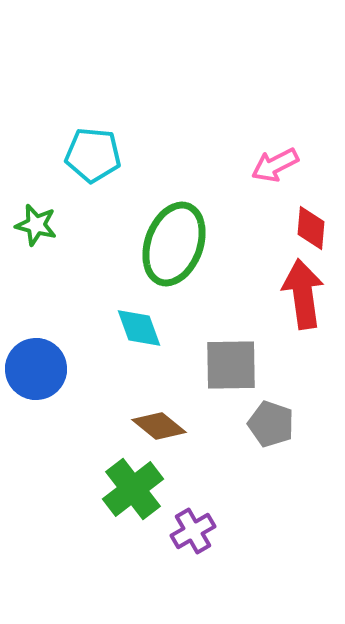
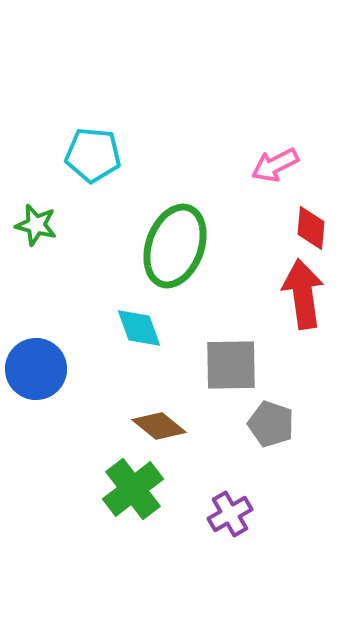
green ellipse: moved 1 px right, 2 px down
purple cross: moved 37 px right, 17 px up
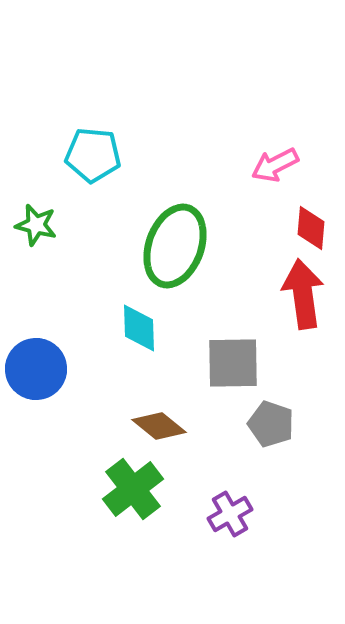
cyan diamond: rotated 18 degrees clockwise
gray square: moved 2 px right, 2 px up
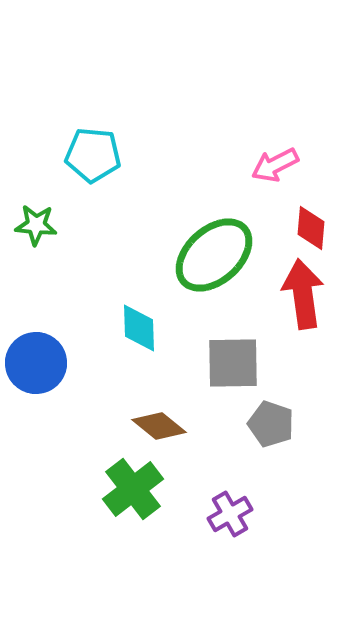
green star: rotated 9 degrees counterclockwise
green ellipse: moved 39 px right, 9 px down; rotated 28 degrees clockwise
blue circle: moved 6 px up
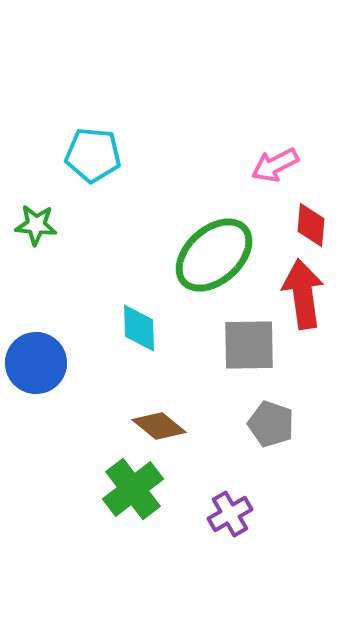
red diamond: moved 3 px up
gray square: moved 16 px right, 18 px up
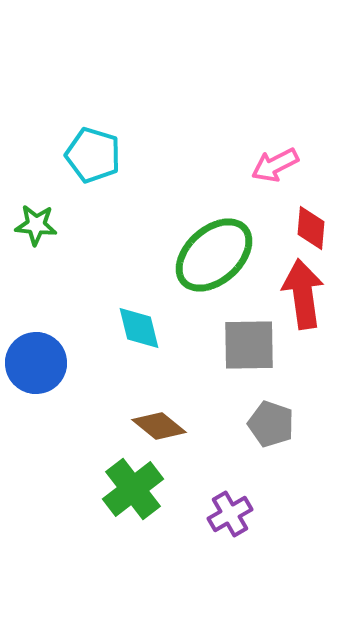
cyan pentagon: rotated 12 degrees clockwise
red diamond: moved 3 px down
cyan diamond: rotated 12 degrees counterclockwise
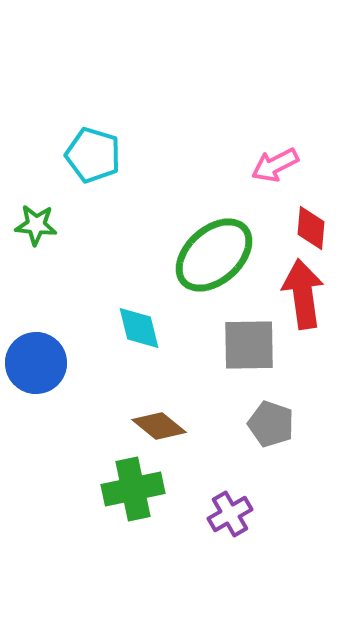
green cross: rotated 26 degrees clockwise
